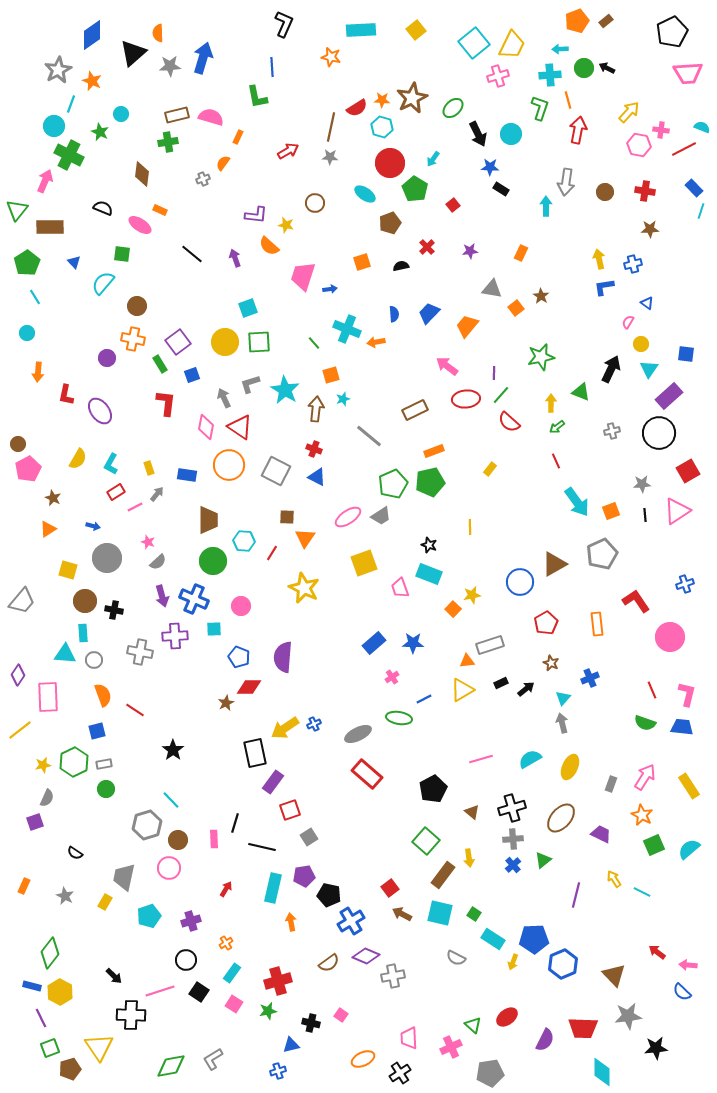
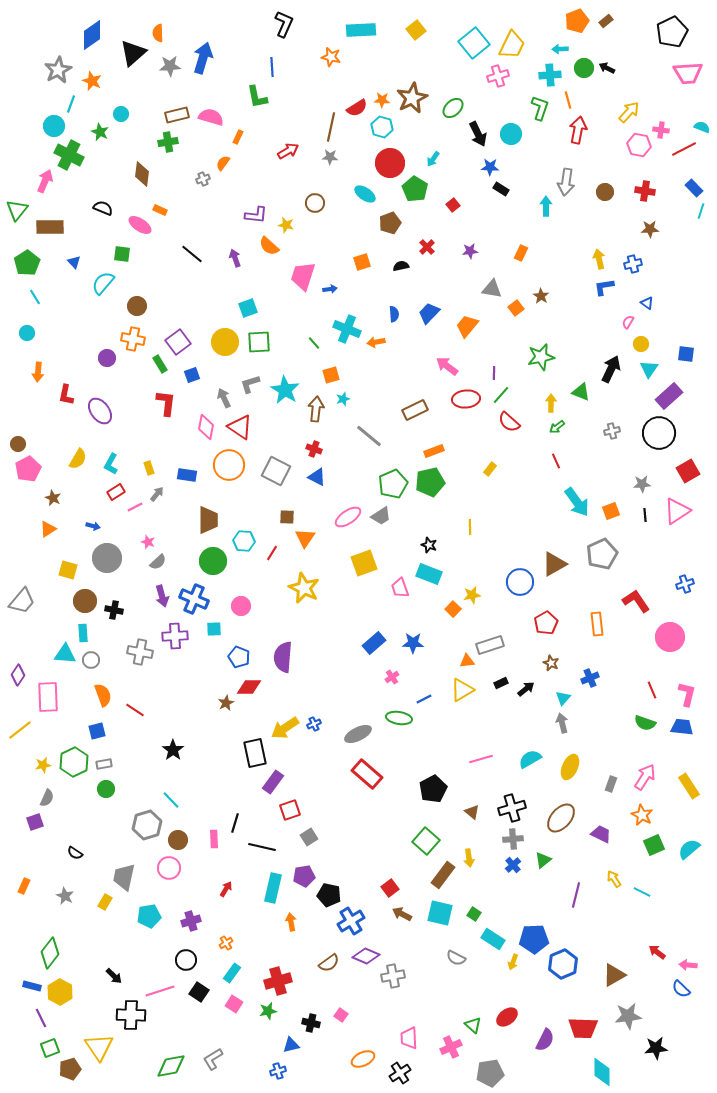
gray circle at (94, 660): moved 3 px left
cyan pentagon at (149, 916): rotated 10 degrees clockwise
brown triangle at (614, 975): rotated 45 degrees clockwise
blue semicircle at (682, 992): moved 1 px left, 3 px up
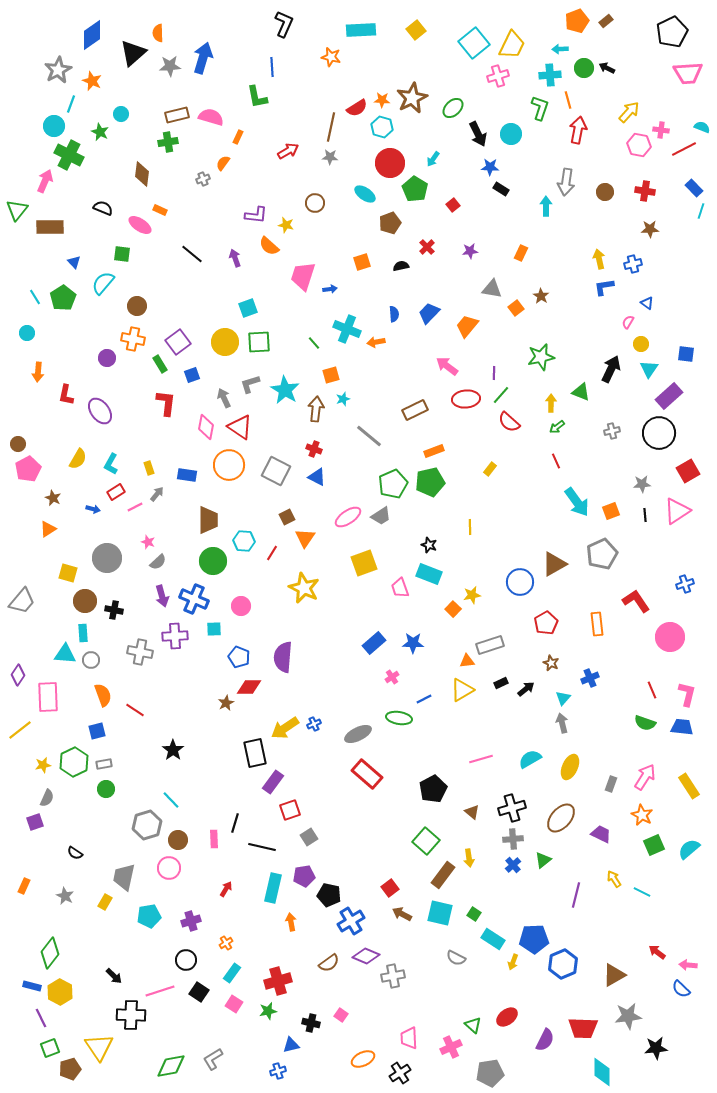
green pentagon at (27, 263): moved 36 px right, 35 px down
brown square at (287, 517): rotated 28 degrees counterclockwise
blue arrow at (93, 526): moved 17 px up
yellow square at (68, 570): moved 3 px down
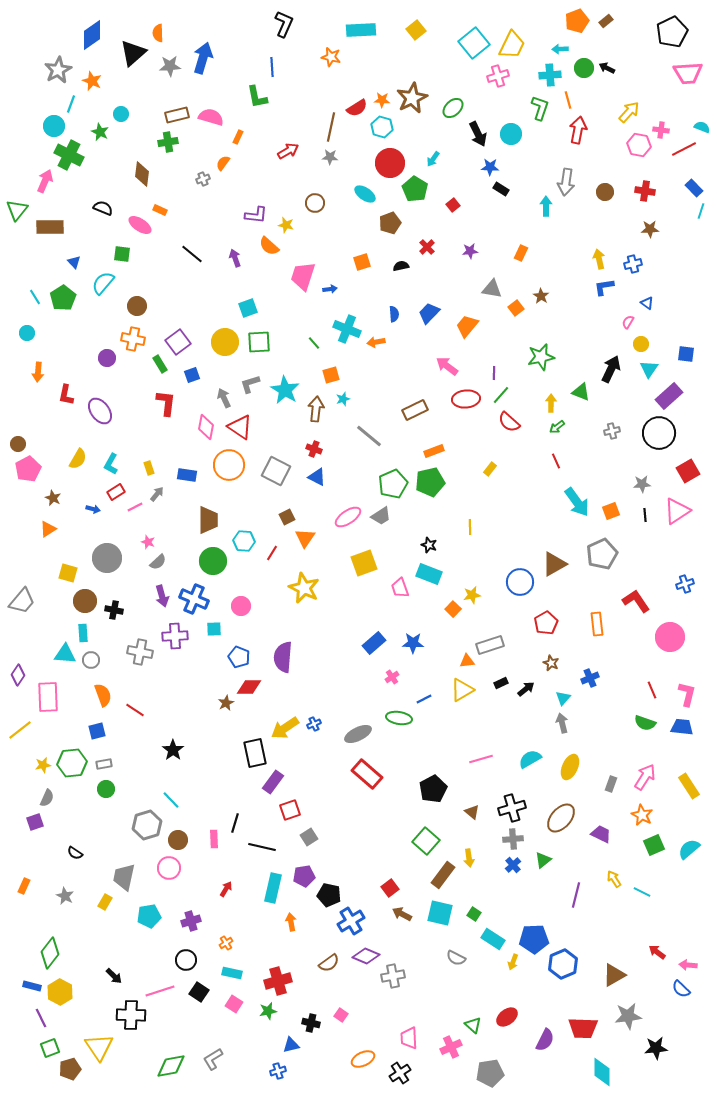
green hexagon at (74, 762): moved 2 px left, 1 px down; rotated 20 degrees clockwise
cyan rectangle at (232, 973): rotated 66 degrees clockwise
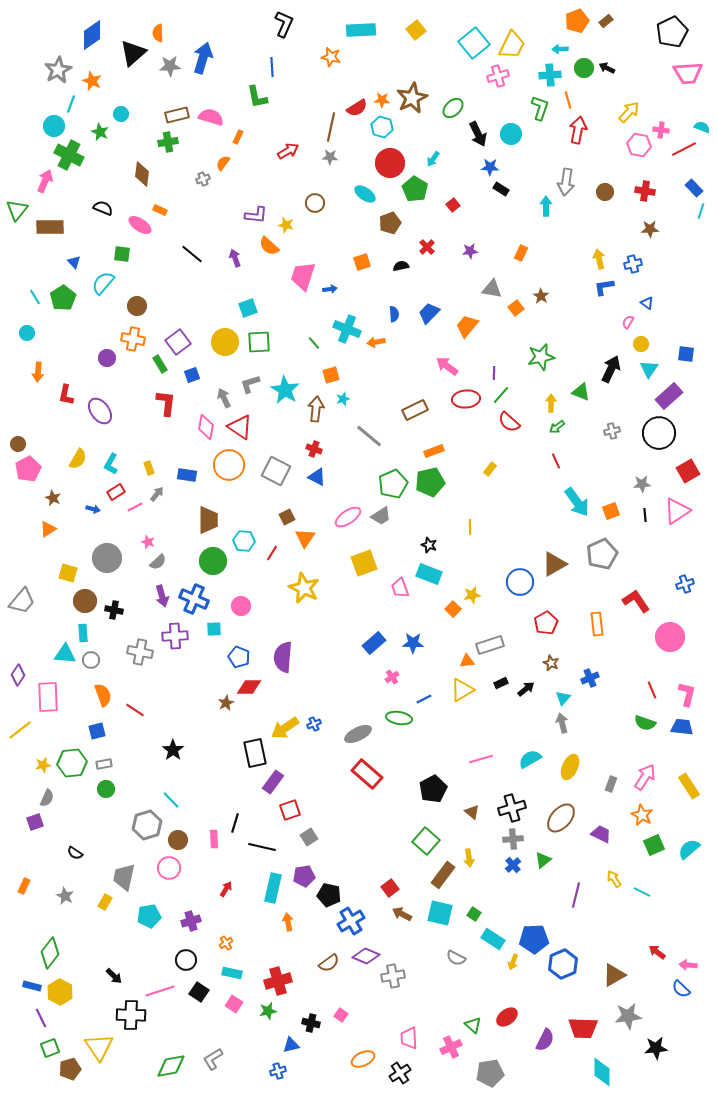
orange arrow at (291, 922): moved 3 px left
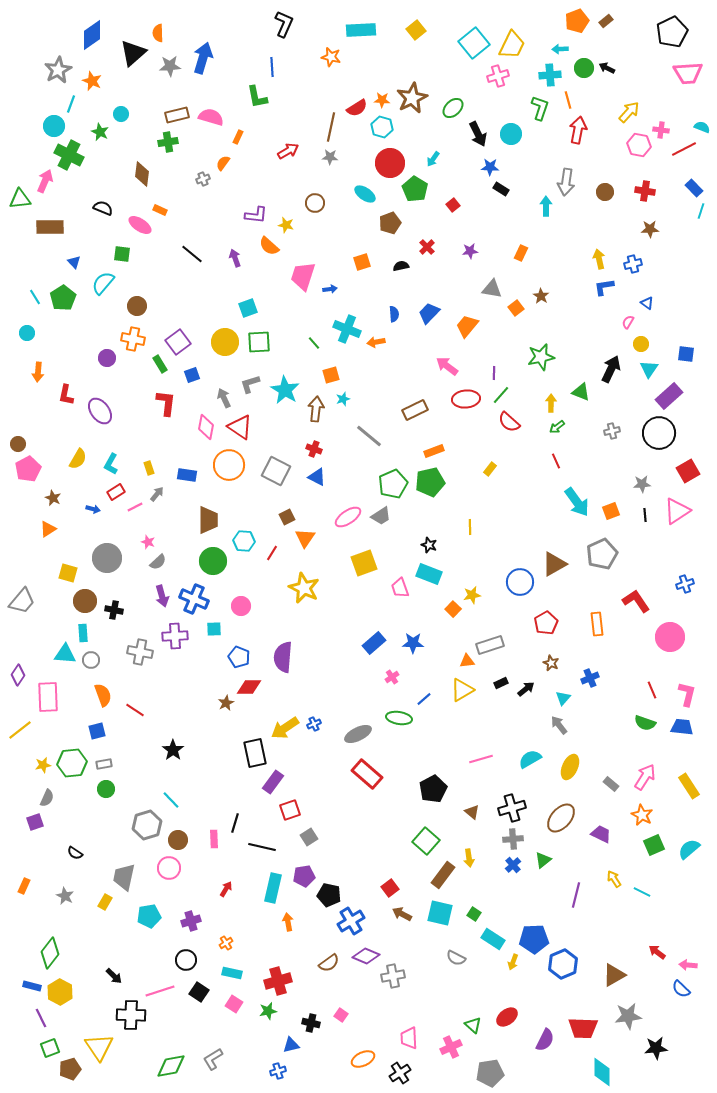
green triangle at (17, 210): moved 3 px right, 11 px up; rotated 45 degrees clockwise
blue line at (424, 699): rotated 14 degrees counterclockwise
gray arrow at (562, 723): moved 3 px left, 2 px down; rotated 24 degrees counterclockwise
gray rectangle at (611, 784): rotated 70 degrees counterclockwise
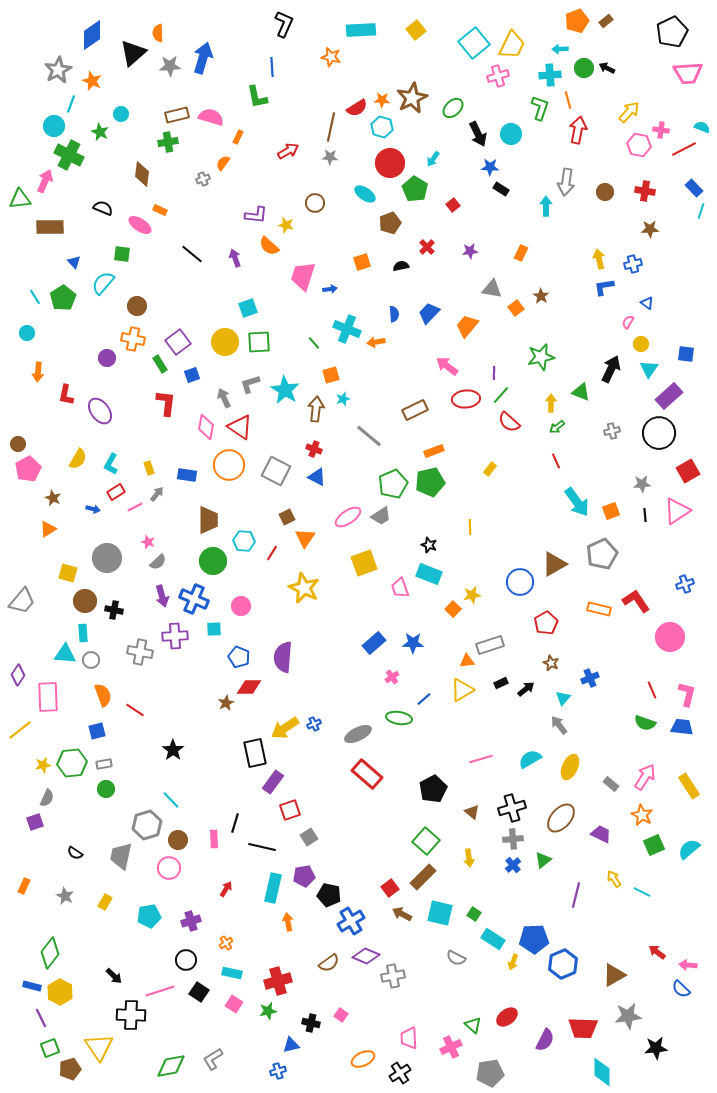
orange rectangle at (597, 624): moved 2 px right, 15 px up; rotated 70 degrees counterclockwise
brown rectangle at (443, 875): moved 20 px left, 2 px down; rotated 8 degrees clockwise
gray trapezoid at (124, 877): moved 3 px left, 21 px up
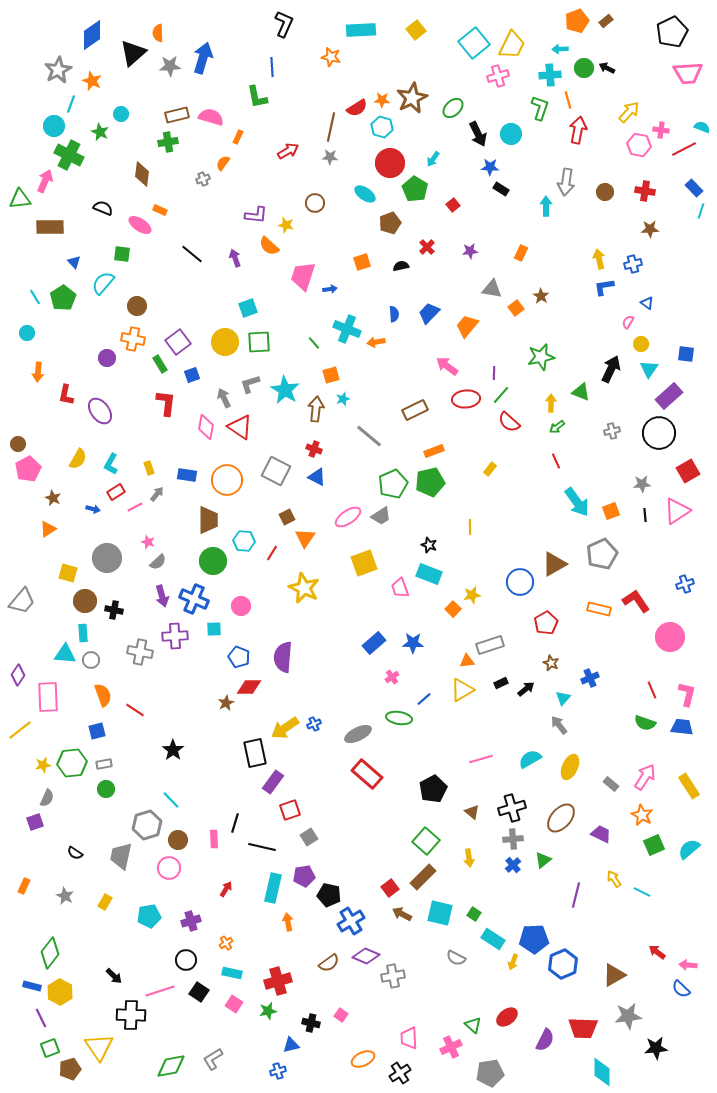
orange circle at (229, 465): moved 2 px left, 15 px down
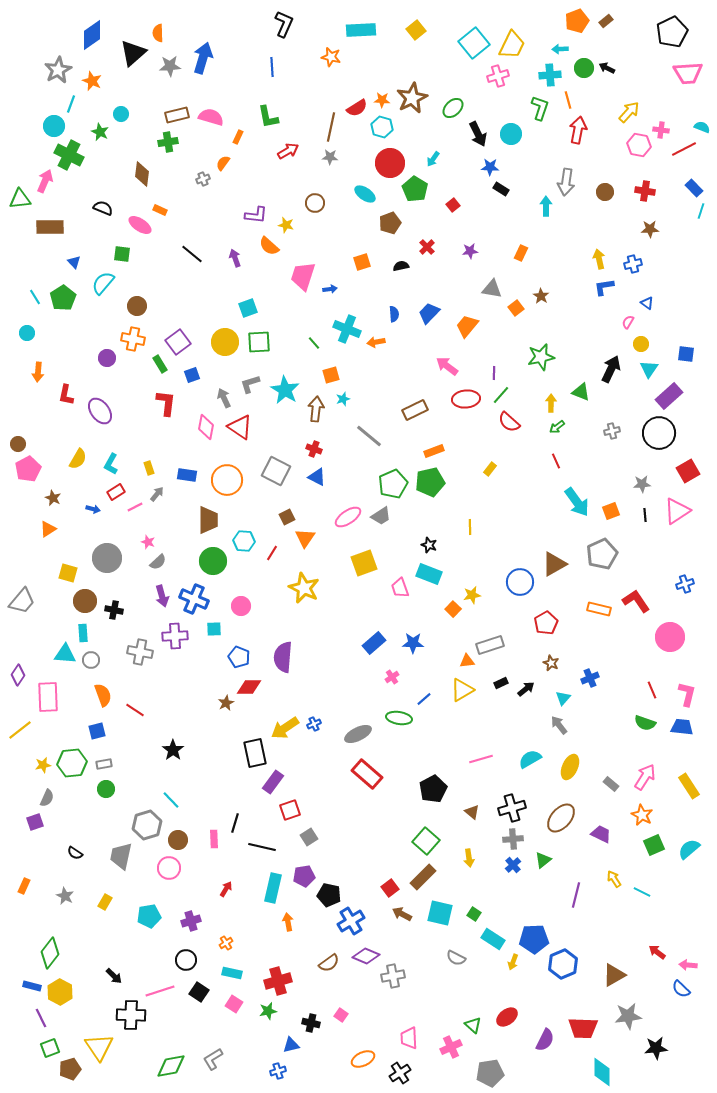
green L-shape at (257, 97): moved 11 px right, 20 px down
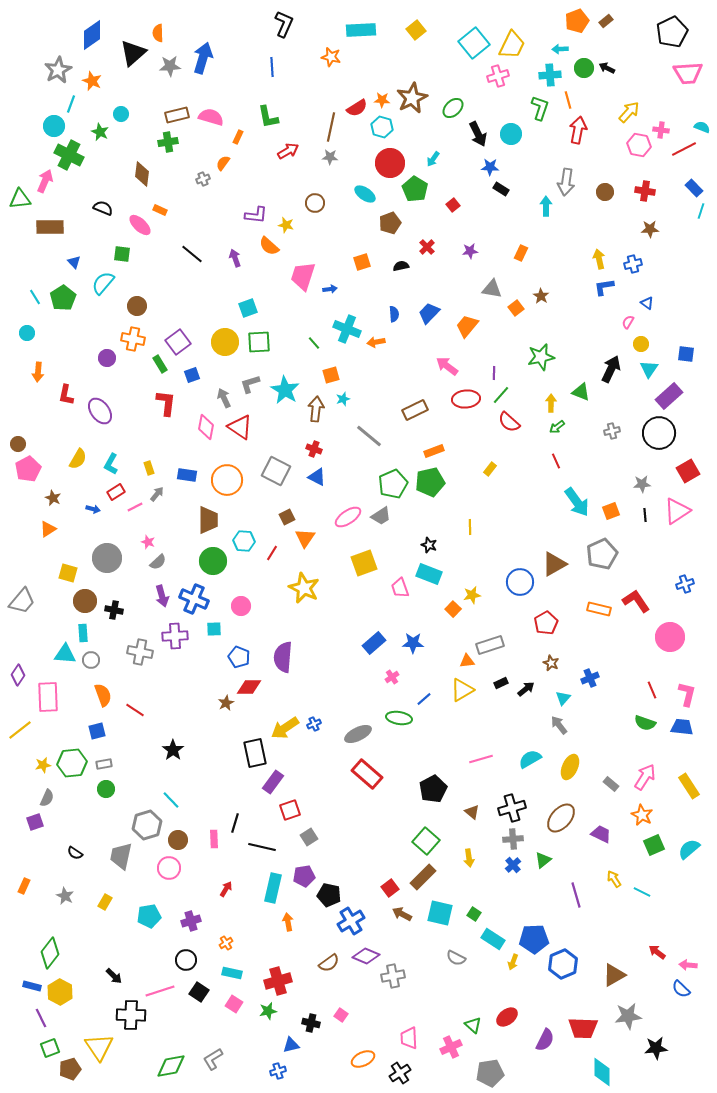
pink ellipse at (140, 225): rotated 10 degrees clockwise
purple line at (576, 895): rotated 30 degrees counterclockwise
